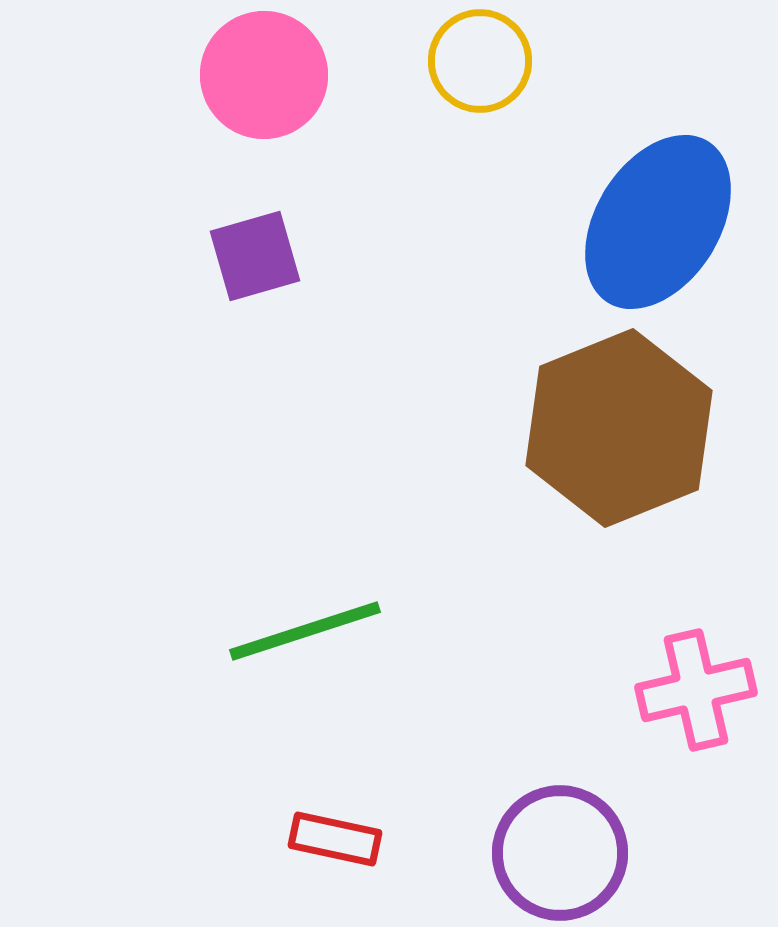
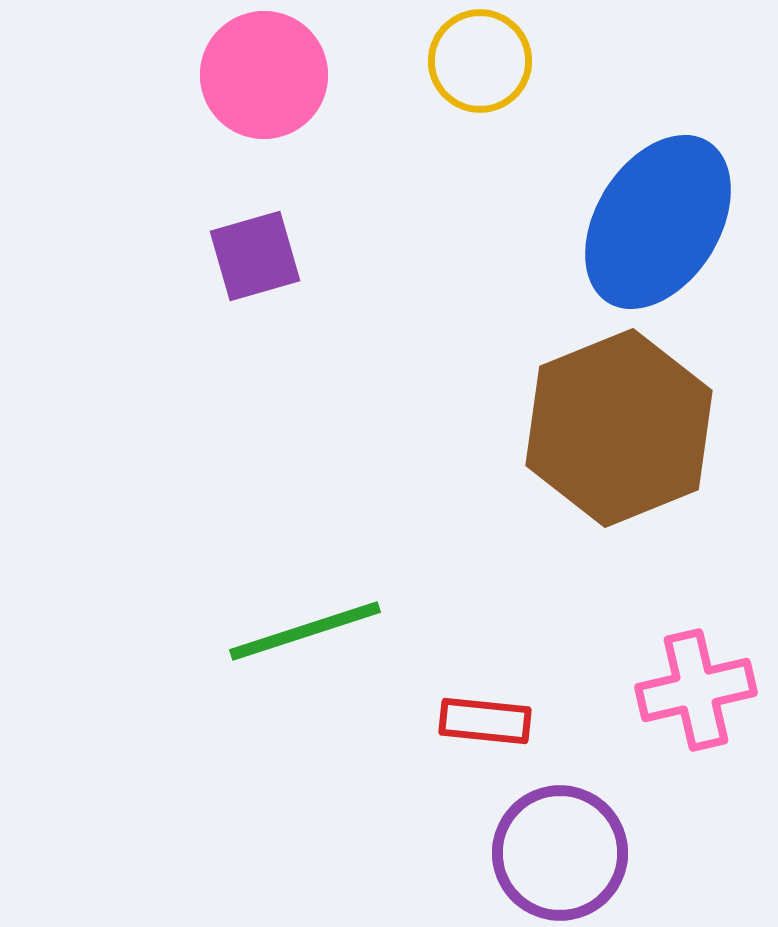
red rectangle: moved 150 px right, 118 px up; rotated 6 degrees counterclockwise
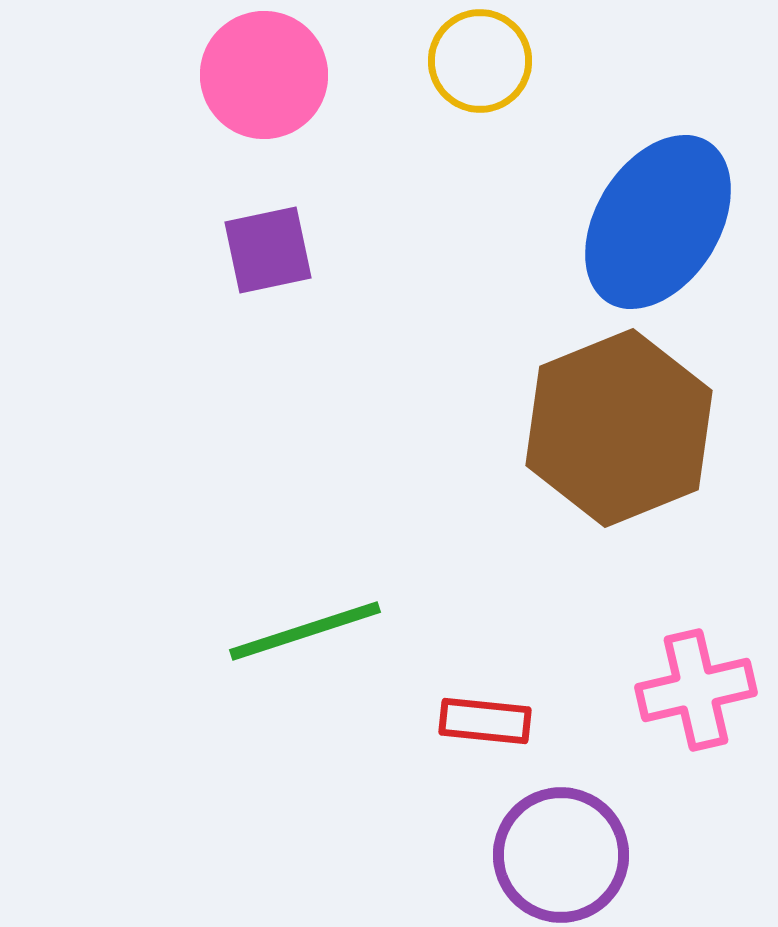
purple square: moved 13 px right, 6 px up; rotated 4 degrees clockwise
purple circle: moved 1 px right, 2 px down
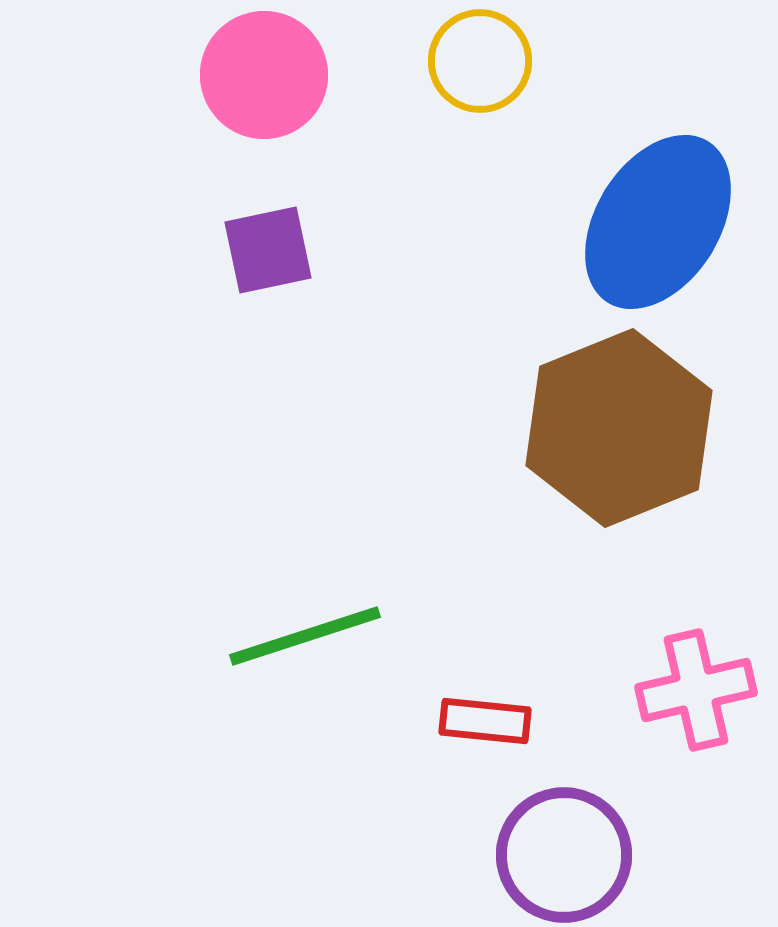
green line: moved 5 px down
purple circle: moved 3 px right
